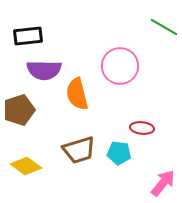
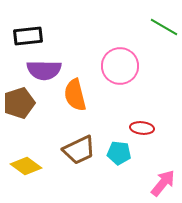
orange semicircle: moved 2 px left, 1 px down
brown pentagon: moved 7 px up
brown trapezoid: rotated 8 degrees counterclockwise
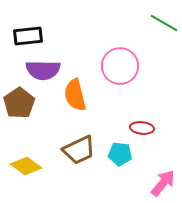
green line: moved 4 px up
purple semicircle: moved 1 px left
brown pentagon: rotated 16 degrees counterclockwise
cyan pentagon: moved 1 px right, 1 px down
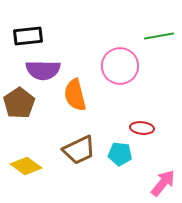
green line: moved 5 px left, 13 px down; rotated 40 degrees counterclockwise
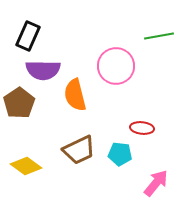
black rectangle: rotated 60 degrees counterclockwise
pink circle: moved 4 px left
pink arrow: moved 7 px left
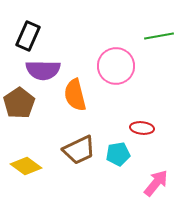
cyan pentagon: moved 2 px left; rotated 15 degrees counterclockwise
